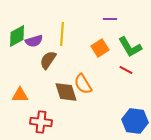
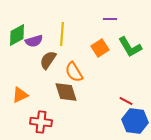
green diamond: moved 1 px up
red line: moved 31 px down
orange semicircle: moved 9 px left, 12 px up
orange triangle: rotated 24 degrees counterclockwise
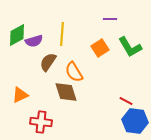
brown semicircle: moved 2 px down
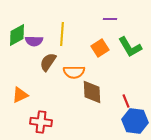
purple semicircle: rotated 18 degrees clockwise
orange semicircle: rotated 60 degrees counterclockwise
brown diamond: moved 26 px right; rotated 15 degrees clockwise
red line: rotated 40 degrees clockwise
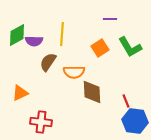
orange triangle: moved 2 px up
